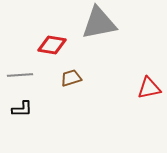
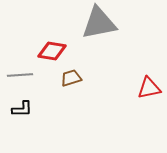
red diamond: moved 6 px down
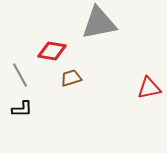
gray line: rotated 65 degrees clockwise
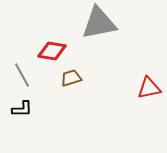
gray line: moved 2 px right
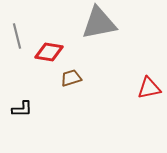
red diamond: moved 3 px left, 1 px down
gray line: moved 5 px left, 39 px up; rotated 15 degrees clockwise
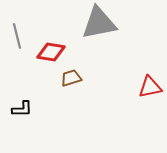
red diamond: moved 2 px right
red triangle: moved 1 px right, 1 px up
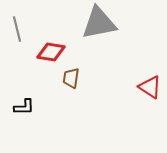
gray line: moved 7 px up
brown trapezoid: rotated 65 degrees counterclockwise
red triangle: rotated 45 degrees clockwise
black L-shape: moved 2 px right, 2 px up
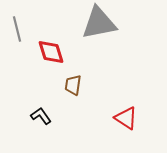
red diamond: rotated 64 degrees clockwise
brown trapezoid: moved 2 px right, 7 px down
red triangle: moved 24 px left, 31 px down
black L-shape: moved 17 px right, 9 px down; rotated 125 degrees counterclockwise
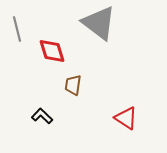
gray triangle: rotated 48 degrees clockwise
red diamond: moved 1 px right, 1 px up
black L-shape: moved 1 px right; rotated 10 degrees counterclockwise
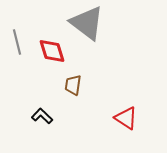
gray triangle: moved 12 px left
gray line: moved 13 px down
